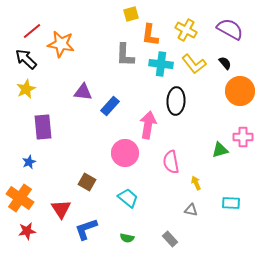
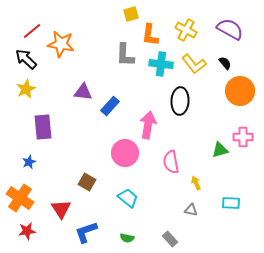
black ellipse: moved 4 px right
blue L-shape: moved 3 px down
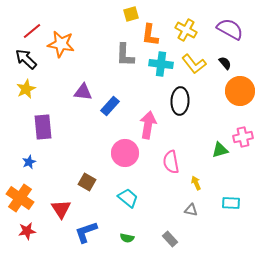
pink cross: rotated 12 degrees counterclockwise
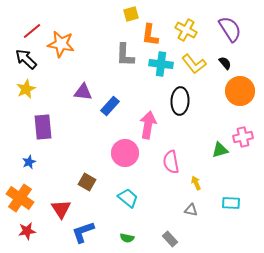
purple semicircle: rotated 28 degrees clockwise
blue L-shape: moved 3 px left
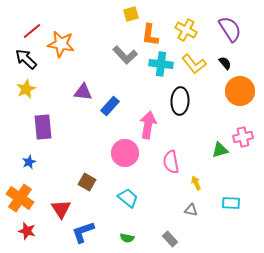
gray L-shape: rotated 45 degrees counterclockwise
red star: rotated 24 degrees clockwise
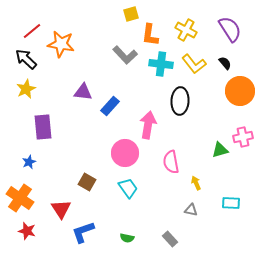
cyan trapezoid: moved 10 px up; rotated 15 degrees clockwise
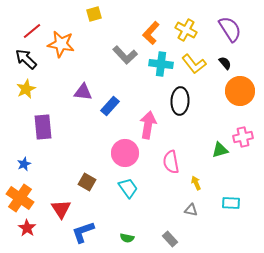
yellow square: moved 37 px left
orange L-shape: moved 1 px right, 2 px up; rotated 35 degrees clockwise
blue star: moved 5 px left, 2 px down
red star: moved 3 px up; rotated 18 degrees clockwise
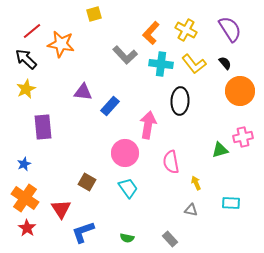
orange cross: moved 5 px right
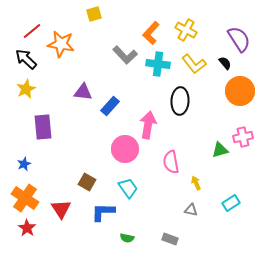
purple semicircle: moved 9 px right, 10 px down
cyan cross: moved 3 px left
pink circle: moved 4 px up
cyan rectangle: rotated 36 degrees counterclockwise
blue L-shape: moved 20 px right, 20 px up; rotated 20 degrees clockwise
gray rectangle: rotated 28 degrees counterclockwise
